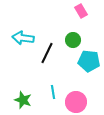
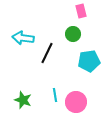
pink rectangle: rotated 16 degrees clockwise
green circle: moved 6 px up
cyan pentagon: rotated 15 degrees counterclockwise
cyan line: moved 2 px right, 3 px down
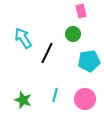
cyan arrow: rotated 50 degrees clockwise
cyan line: rotated 24 degrees clockwise
pink circle: moved 9 px right, 3 px up
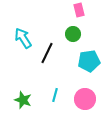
pink rectangle: moved 2 px left, 1 px up
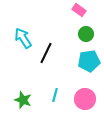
pink rectangle: rotated 40 degrees counterclockwise
green circle: moved 13 px right
black line: moved 1 px left
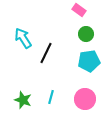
cyan line: moved 4 px left, 2 px down
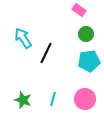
cyan line: moved 2 px right, 2 px down
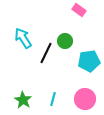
green circle: moved 21 px left, 7 px down
green star: rotated 12 degrees clockwise
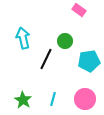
cyan arrow: rotated 20 degrees clockwise
black line: moved 6 px down
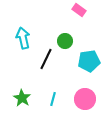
green star: moved 1 px left, 2 px up
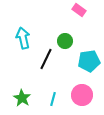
pink circle: moved 3 px left, 4 px up
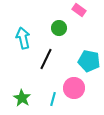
green circle: moved 6 px left, 13 px up
cyan pentagon: rotated 20 degrees clockwise
pink circle: moved 8 px left, 7 px up
